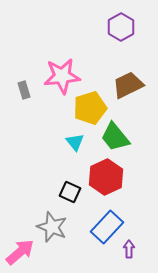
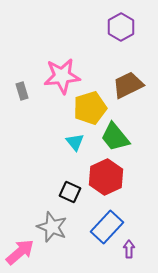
gray rectangle: moved 2 px left, 1 px down
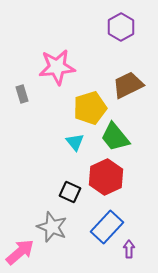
pink star: moved 5 px left, 9 px up
gray rectangle: moved 3 px down
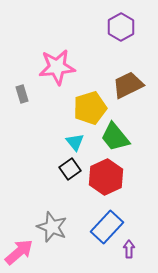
black square: moved 23 px up; rotated 30 degrees clockwise
pink arrow: moved 1 px left
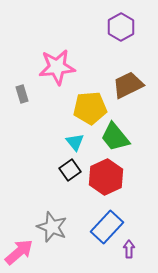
yellow pentagon: rotated 12 degrees clockwise
black square: moved 1 px down
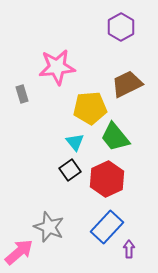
brown trapezoid: moved 1 px left, 1 px up
red hexagon: moved 1 px right, 2 px down
gray star: moved 3 px left
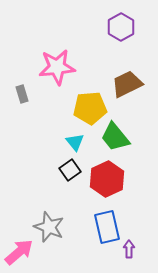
blue rectangle: rotated 56 degrees counterclockwise
